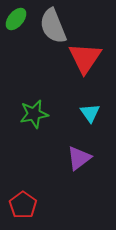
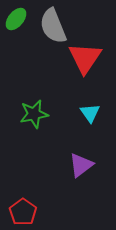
purple triangle: moved 2 px right, 7 px down
red pentagon: moved 7 px down
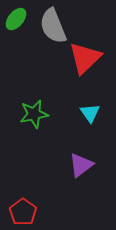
red triangle: rotated 12 degrees clockwise
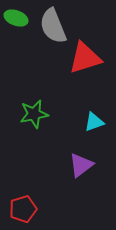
green ellipse: moved 1 px up; rotated 70 degrees clockwise
red triangle: rotated 27 degrees clockwise
cyan triangle: moved 4 px right, 9 px down; rotated 45 degrees clockwise
red pentagon: moved 3 px up; rotated 20 degrees clockwise
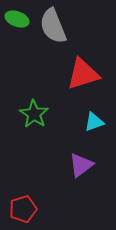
green ellipse: moved 1 px right, 1 px down
red triangle: moved 2 px left, 16 px down
green star: rotated 28 degrees counterclockwise
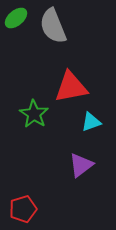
green ellipse: moved 1 px left, 1 px up; rotated 60 degrees counterclockwise
red triangle: moved 12 px left, 13 px down; rotated 6 degrees clockwise
cyan triangle: moved 3 px left
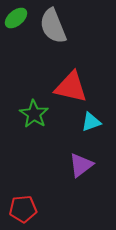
red triangle: rotated 24 degrees clockwise
red pentagon: rotated 12 degrees clockwise
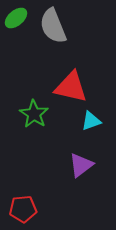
cyan triangle: moved 1 px up
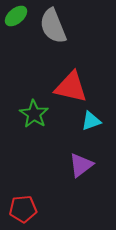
green ellipse: moved 2 px up
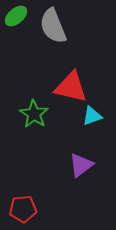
cyan triangle: moved 1 px right, 5 px up
